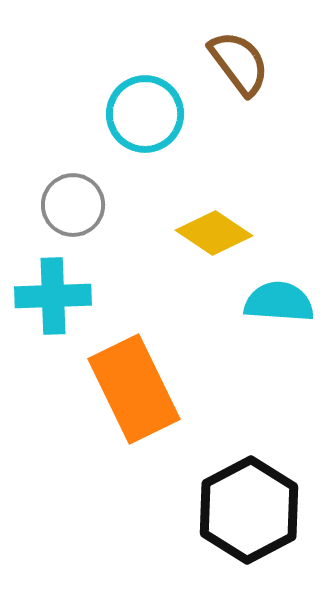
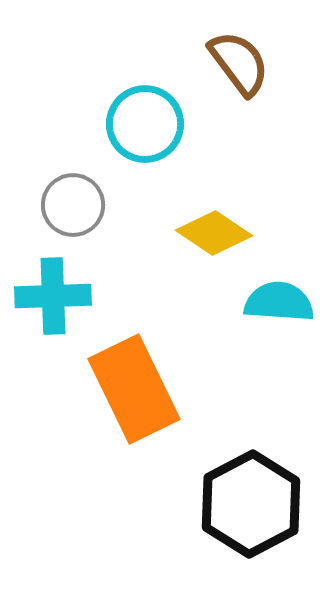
cyan circle: moved 10 px down
black hexagon: moved 2 px right, 6 px up
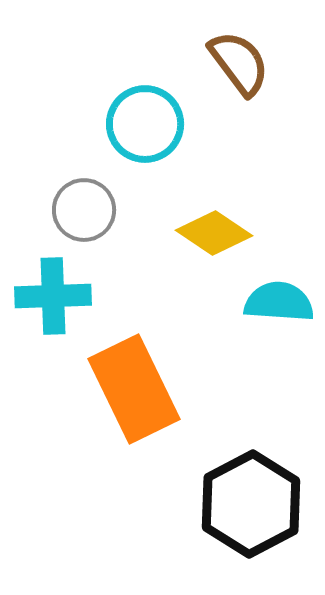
gray circle: moved 11 px right, 5 px down
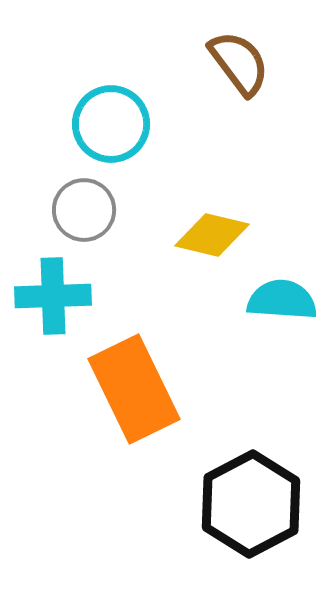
cyan circle: moved 34 px left
yellow diamond: moved 2 px left, 2 px down; rotated 20 degrees counterclockwise
cyan semicircle: moved 3 px right, 2 px up
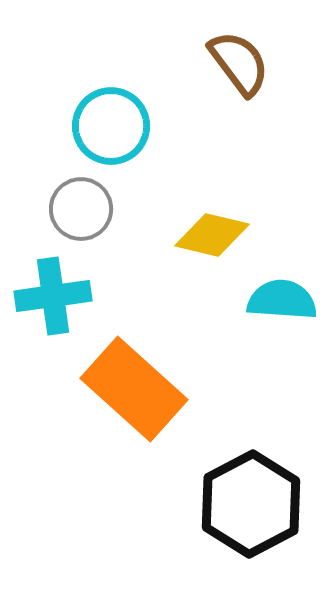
cyan circle: moved 2 px down
gray circle: moved 3 px left, 1 px up
cyan cross: rotated 6 degrees counterclockwise
orange rectangle: rotated 22 degrees counterclockwise
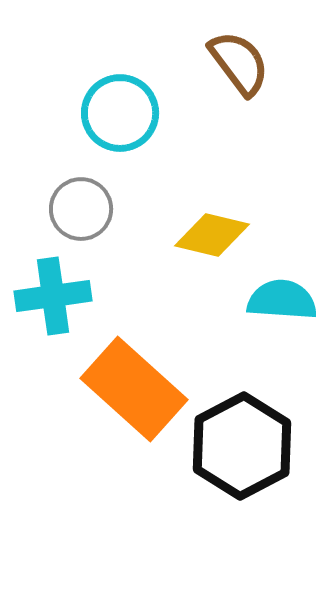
cyan circle: moved 9 px right, 13 px up
black hexagon: moved 9 px left, 58 px up
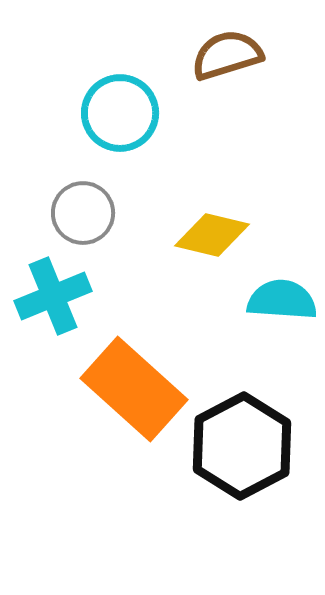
brown semicircle: moved 12 px left, 8 px up; rotated 70 degrees counterclockwise
gray circle: moved 2 px right, 4 px down
cyan cross: rotated 14 degrees counterclockwise
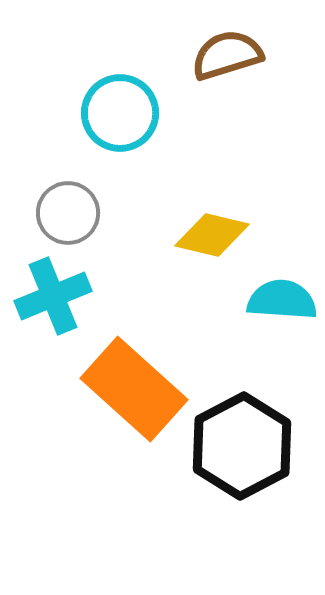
gray circle: moved 15 px left
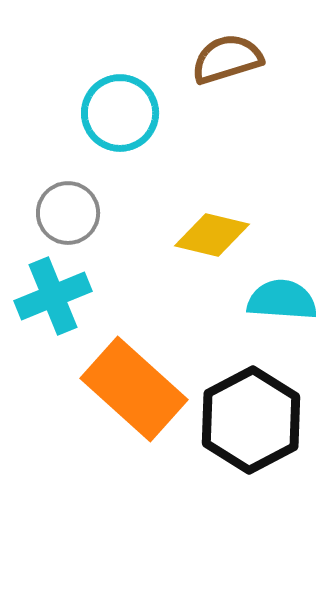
brown semicircle: moved 4 px down
black hexagon: moved 9 px right, 26 px up
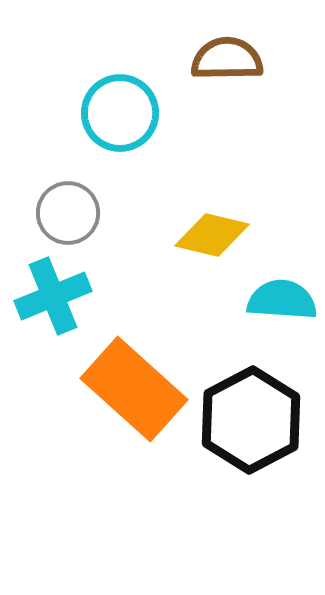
brown semicircle: rotated 16 degrees clockwise
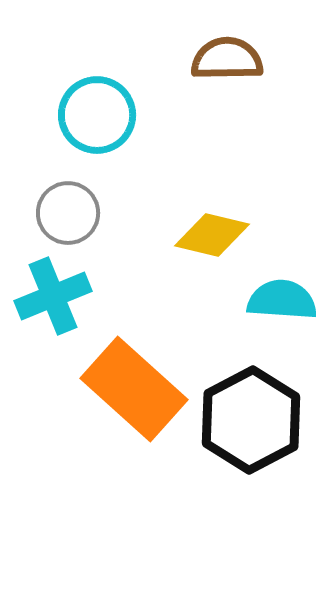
cyan circle: moved 23 px left, 2 px down
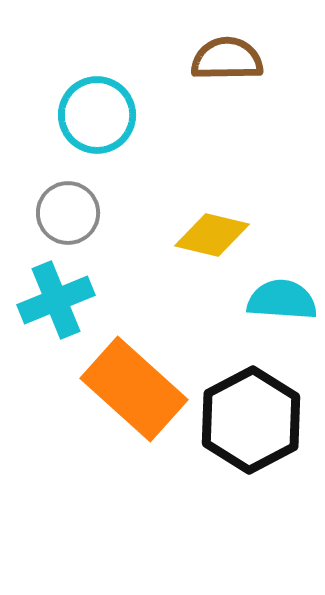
cyan cross: moved 3 px right, 4 px down
